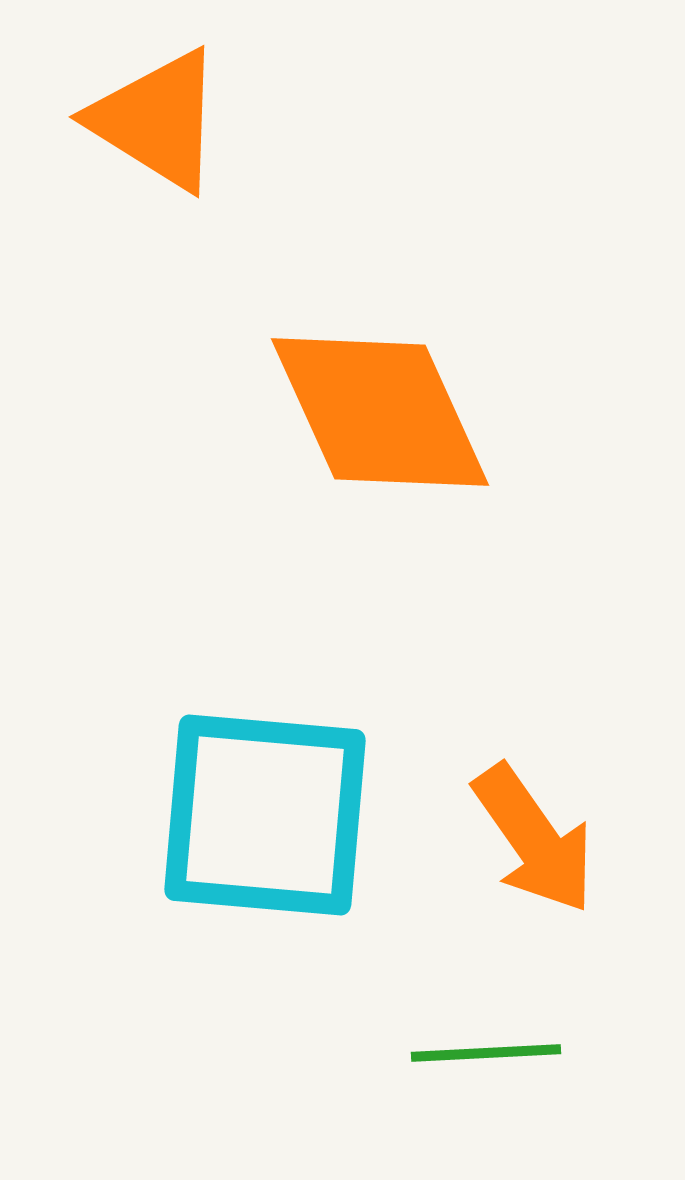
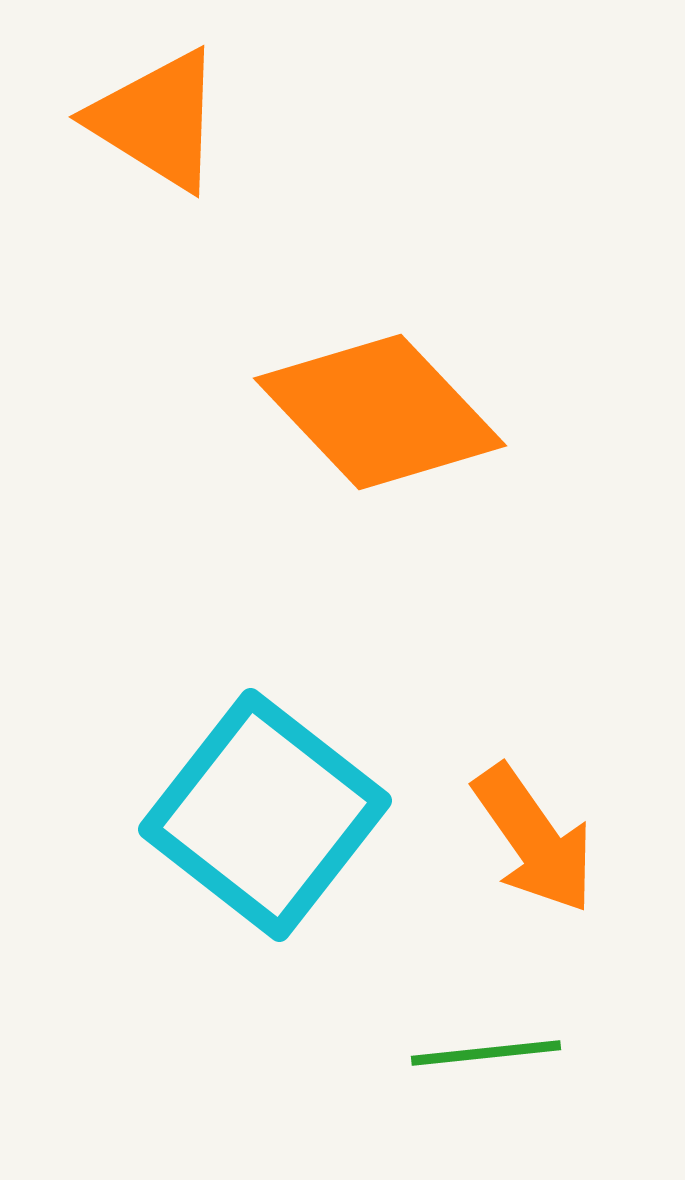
orange diamond: rotated 19 degrees counterclockwise
cyan square: rotated 33 degrees clockwise
green line: rotated 3 degrees counterclockwise
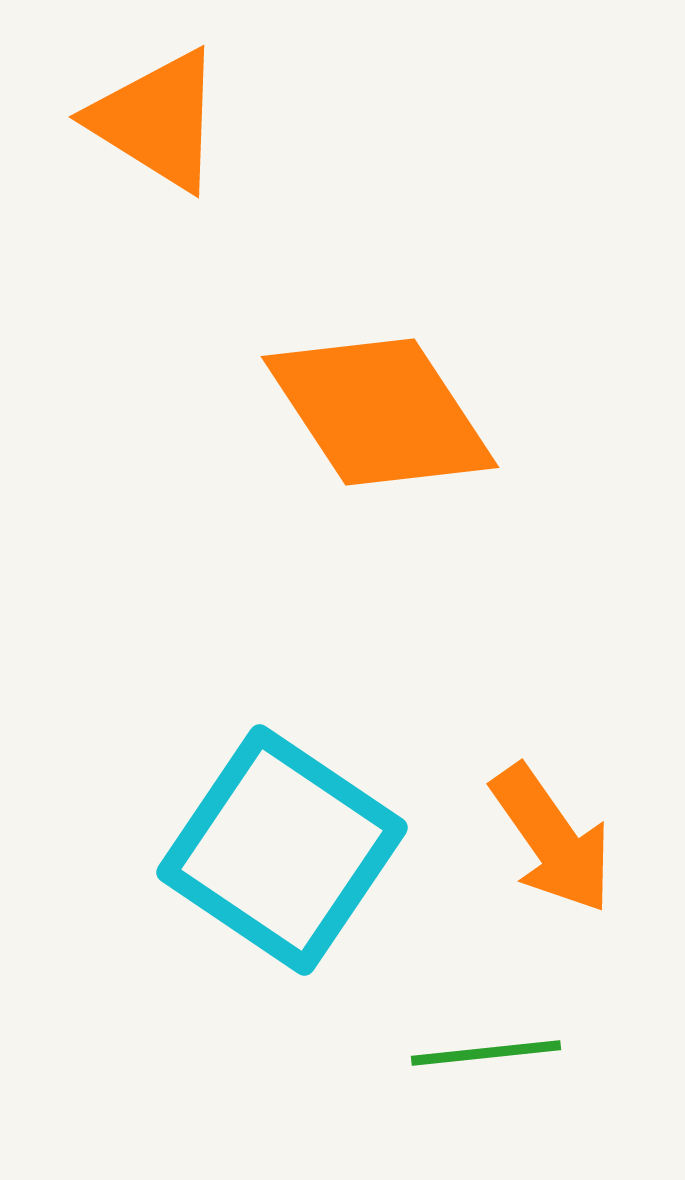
orange diamond: rotated 10 degrees clockwise
cyan square: moved 17 px right, 35 px down; rotated 4 degrees counterclockwise
orange arrow: moved 18 px right
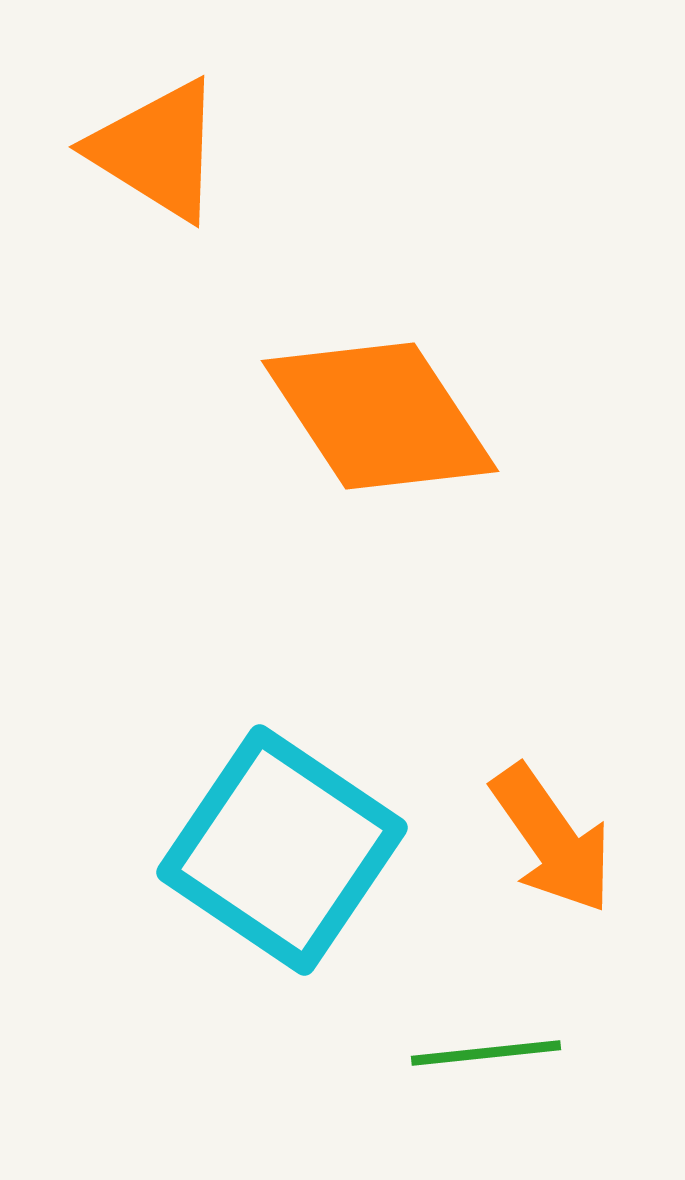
orange triangle: moved 30 px down
orange diamond: moved 4 px down
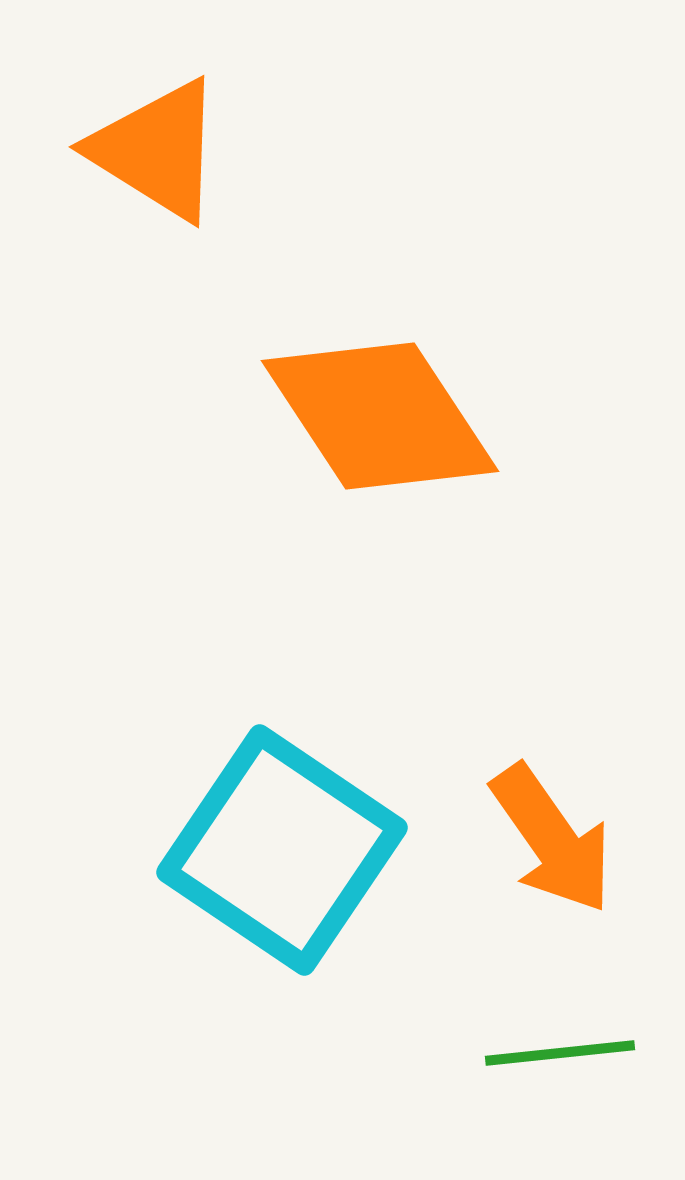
green line: moved 74 px right
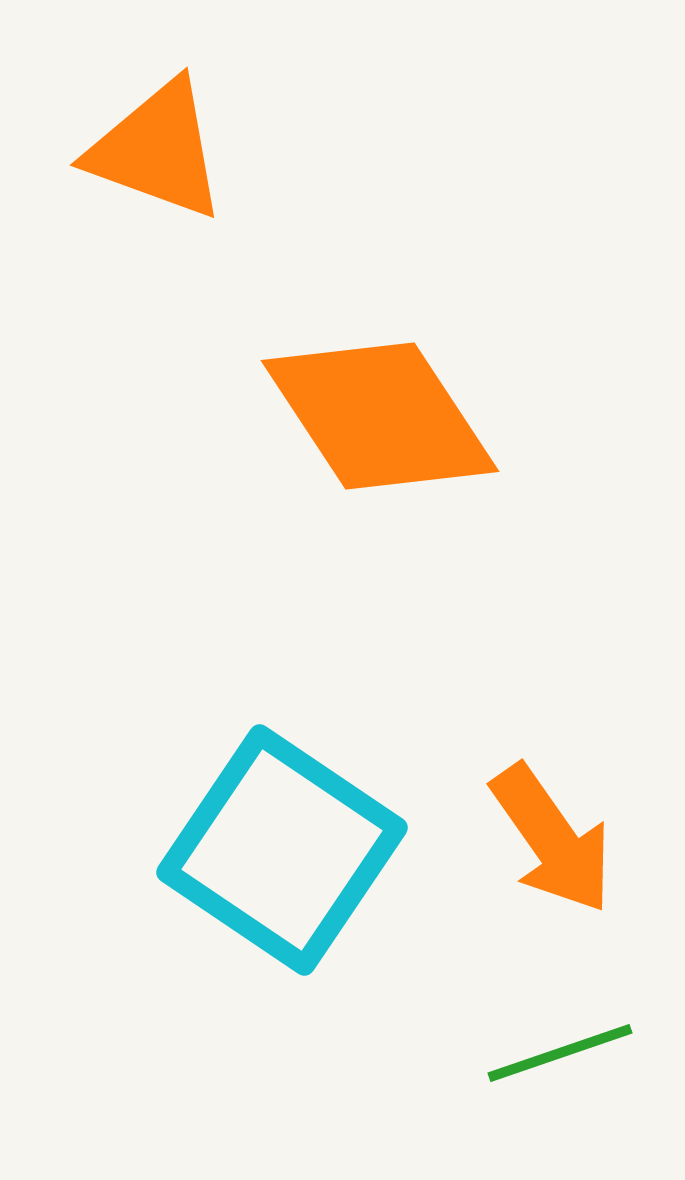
orange triangle: rotated 12 degrees counterclockwise
green line: rotated 13 degrees counterclockwise
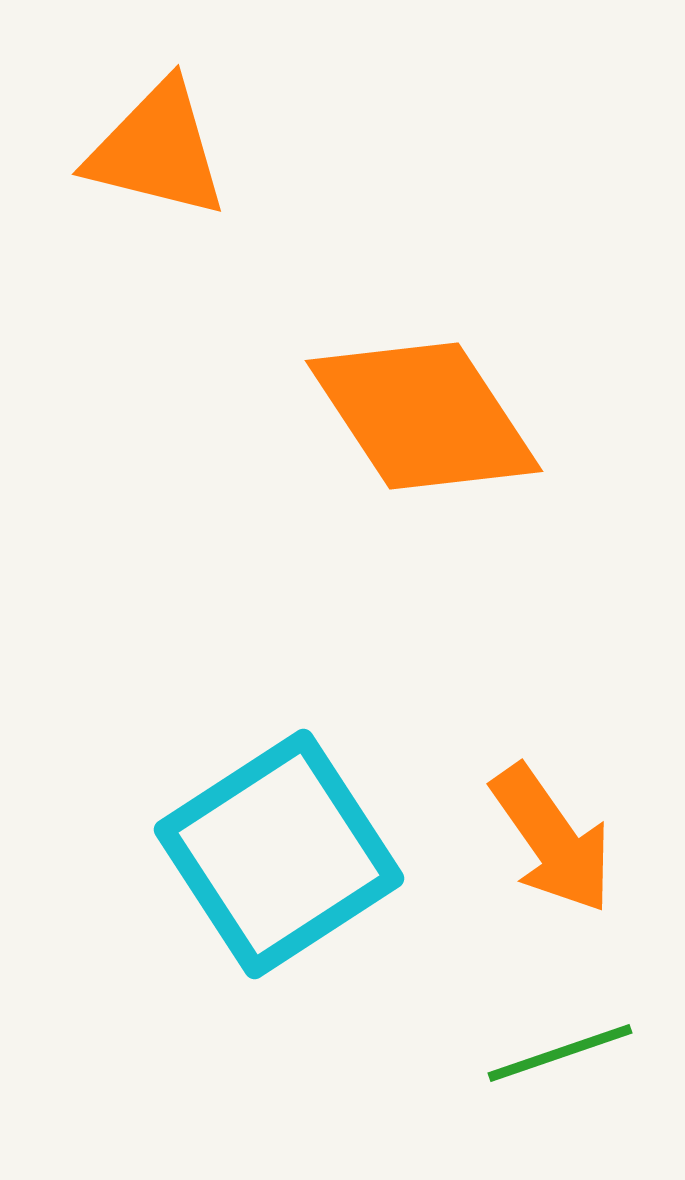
orange triangle: rotated 6 degrees counterclockwise
orange diamond: moved 44 px right
cyan square: moved 3 px left, 4 px down; rotated 23 degrees clockwise
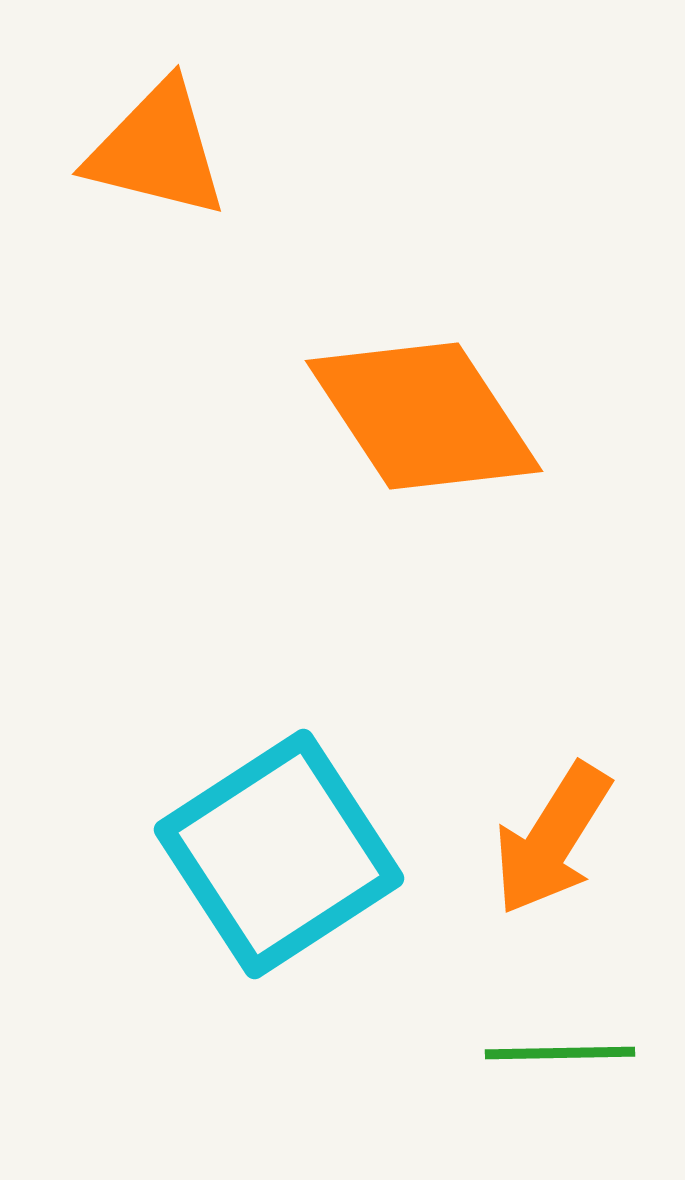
orange arrow: rotated 67 degrees clockwise
green line: rotated 18 degrees clockwise
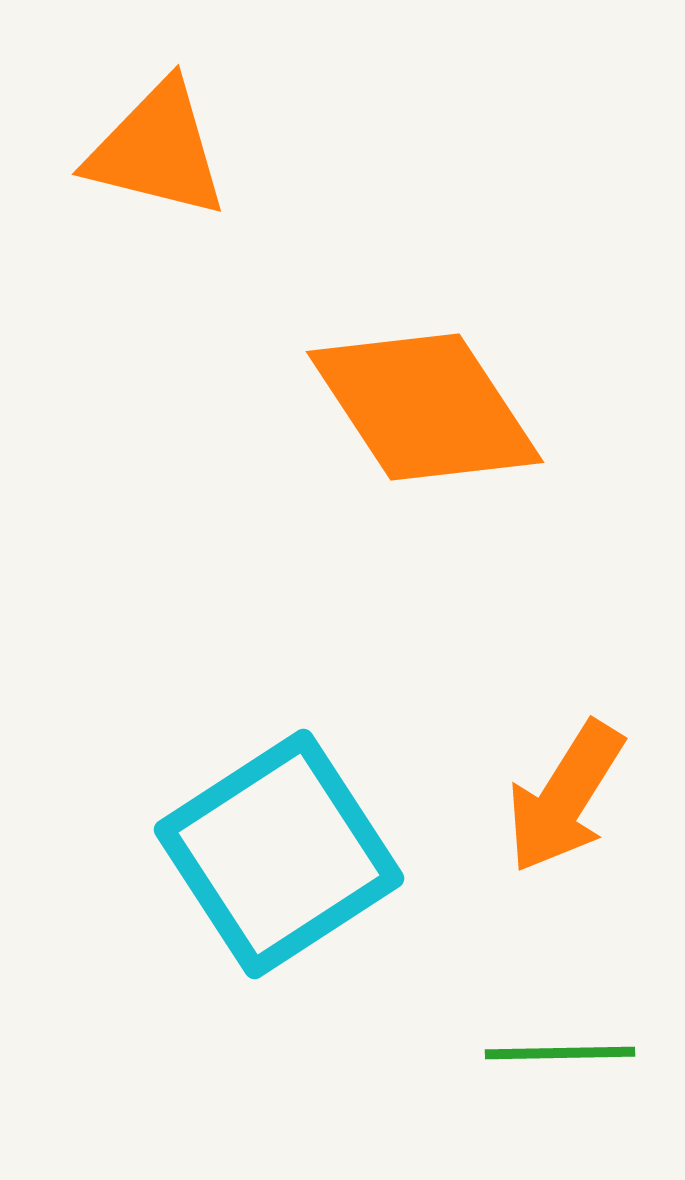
orange diamond: moved 1 px right, 9 px up
orange arrow: moved 13 px right, 42 px up
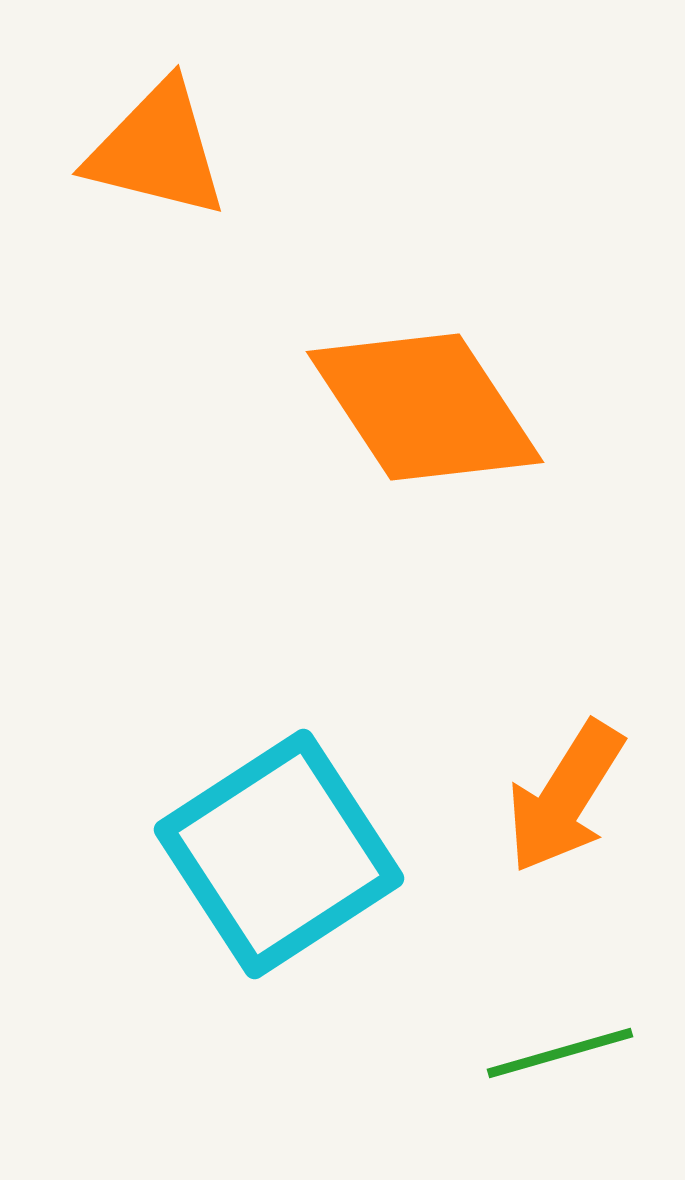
green line: rotated 15 degrees counterclockwise
